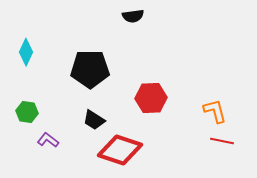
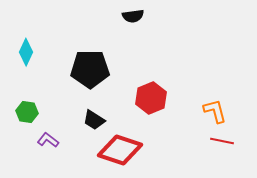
red hexagon: rotated 20 degrees counterclockwise
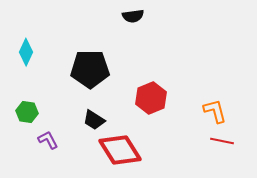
purple L-shape: rotated 25 degrees clockwise
red diamond: rotated 39 degrees clockwise
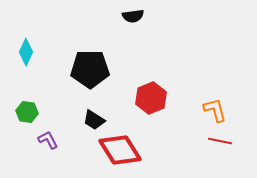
orange L-shape: moved 1 px up
red line: moved 2 px left
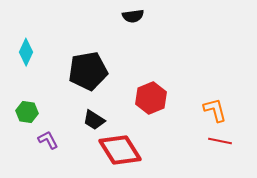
black pentagon: moved 2 px left, 2 px down; rotated 9 degrees counterclockwise
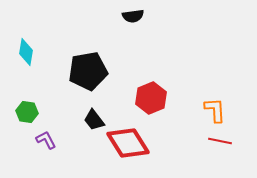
cyan diamond: rotated 16 degrees counterclockwise
orange L-shape: rotated 12 degrees clockwise
black trapezoid: rotated 20 degrees clockwise
purple L-shape: moved 2 px left
red diamond: moved 8 px right, 7 px up
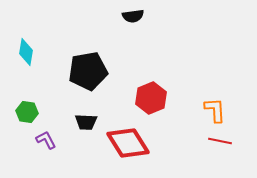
black trapezoid: moved 8 px left, 2 px down; rotated 50 degrees counterclockwise
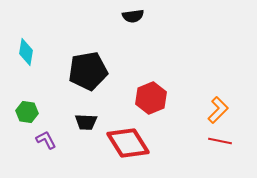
orange L-shape: moved 3 px right; rotated 48 degrees clockwise
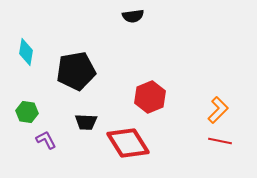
black pentagon: moved 12 px left
red hexagon: moved 1 px left, 1 px up
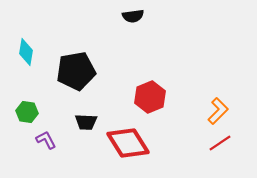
orange L-shape: moved 1 px down
red line: moved 2 px down; rotated 45 degrees counterclockwise
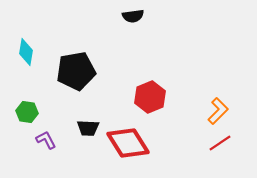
black trapezoid: moved 2 px right, 6 px down
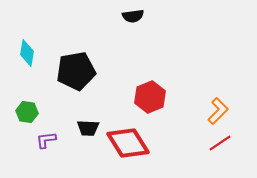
cyan diamond: moved 1 px right, 1 px down
purple L-shape: rotated 70 degrees counterclockwise
